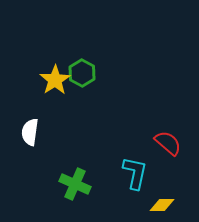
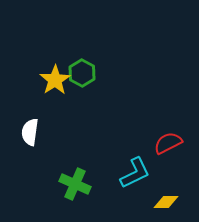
red semicircle: rotated 68 degrees counterclockwise
cyan L-shape: rotated 52 degrees clockwise
yellow diamond: moved 4 px right, 3 px up
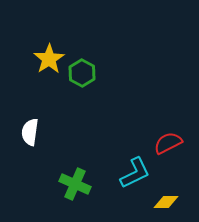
yellow star: moved 6 px left, 21 px up
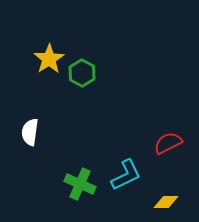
cyan L-shape: moved 9 px left, 2 px down
green cross: moved 5 px right
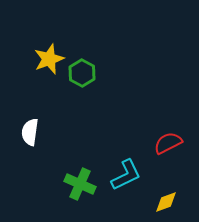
yellow star: rotated 12 degrees clockwise
yellow diamond: rotated 20 degrees counterclockwise
